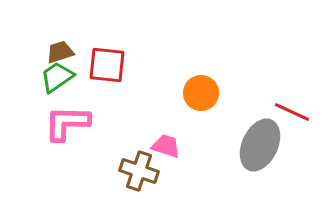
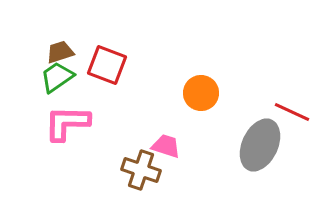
red square: rotated 15 degrees clockwise
brown cross: moved 2 px right, 1 px up
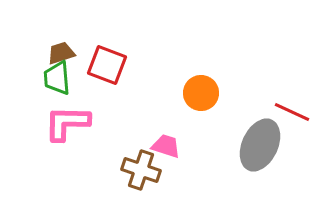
brown trapezoid: moved 1 px right, 1 px down
green trapezoid: moved 1 px down; rotated 60 degrees counterclockwise
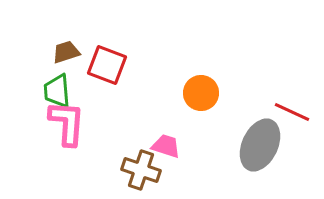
brown trapezoid: moved 5 px right, 1 px up
green trapezoid: moved 13 px down
pink L-shape: rotated 93 degrees clockwise
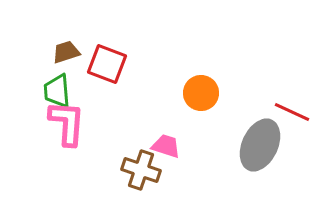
red square: moved 1 px up
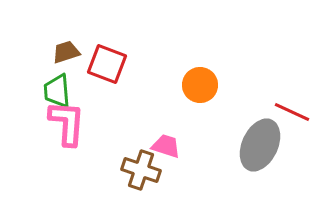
orange circle: moved 1 px left, 8 px up
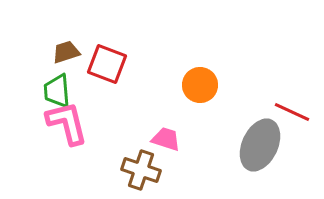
pink L-shape: rotated 18 degrees counterclockwise
pink trapezoid: moved 7 px up
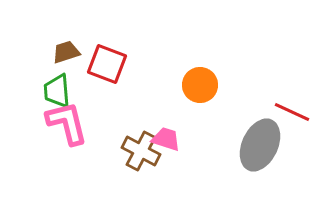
brown cross: moved 19 px up; rotated 9 degrees clockwise
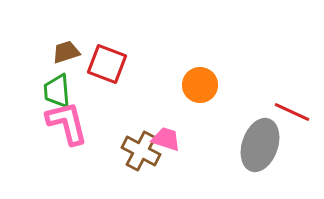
gray ellipse: rotated 6 degrees counterclockwise
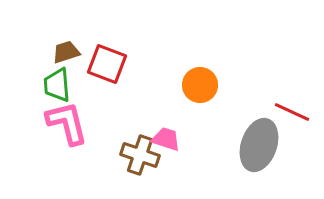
green trapezoid: moved 6 px up
gray ellipse: moved 1 px left
brown cross: moved 1 px left, 4 px down; rotated 9 degrees counterclockwise
